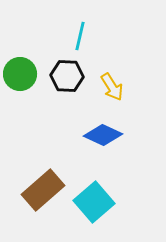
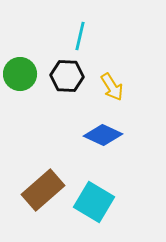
cyan square: rotated 18 degrees counterclockwise
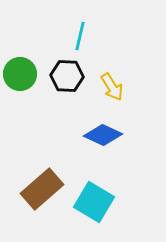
brown rectangle: moved 1 px left, 1 px up
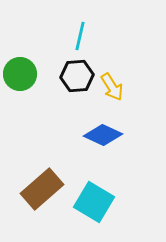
black hexagon: moved 10 px right; rotated 8 degrees counterclockwise
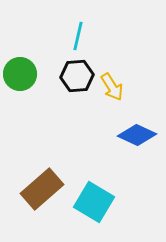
cyan line: moved 2 px left
blue diamond: moved 34 px right
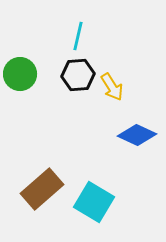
black hexagon: moved 1 px right, 1 px up
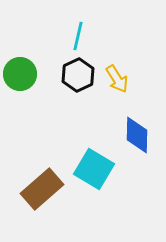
black hexagon: rotated 20 degrees counterclockwise
yellow arrow: moved 5 px right, 8 px up
blue diamond: rotated 66 degrees clockwise
cyan square: moved 33 px up
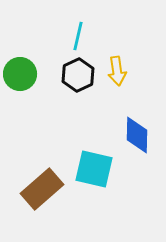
yellow arrow: moved 8 px up; rotated 24 degrees clockwise
cyan square: rotated 18 degrees counterclockwise
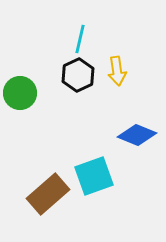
cyan line: moved 2 px right, 3 px down
green circle: moved 19 px down
blue diamond: rotated 69 degrees counterclockwise
cyan square: moved 7 px down; rotated 33 degrees counterclockwise
brown rectangle: moved 6 px right, 5 px down
